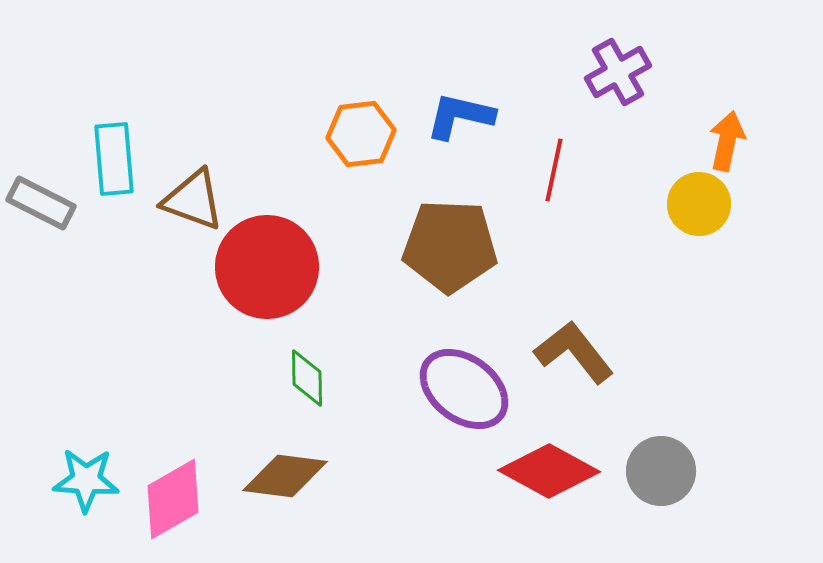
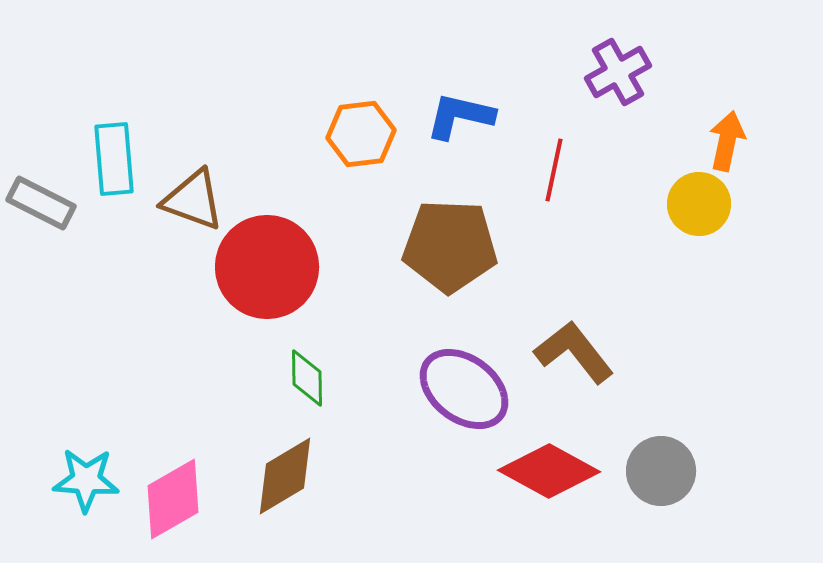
brown diamond: rotated 38 degrees counterclockwise
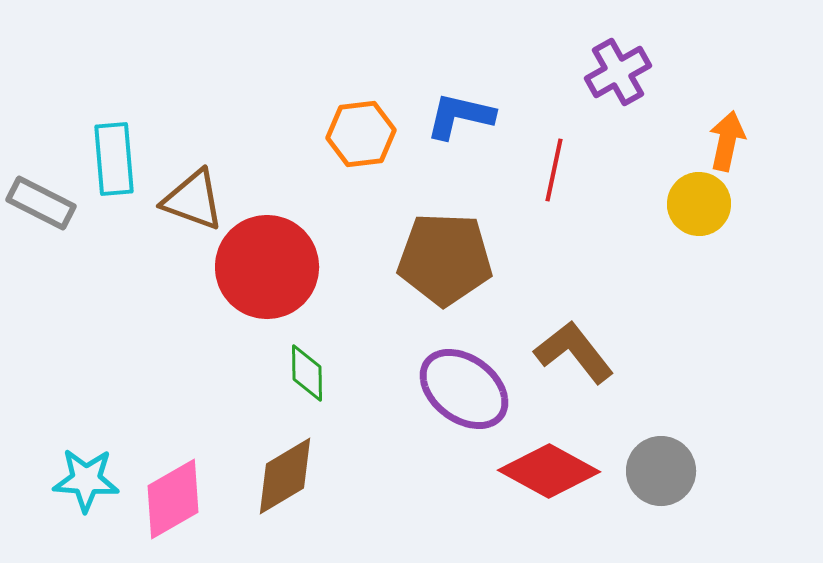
brown pentagon: moved 5 px left, 13 px down
green diamond: moved 5 px up
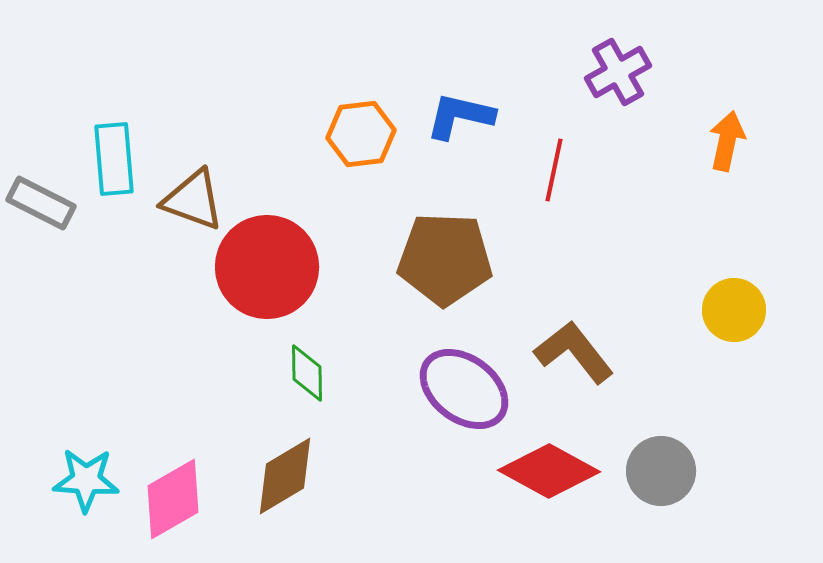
yellow circle: moved 35 px right, 106 px down
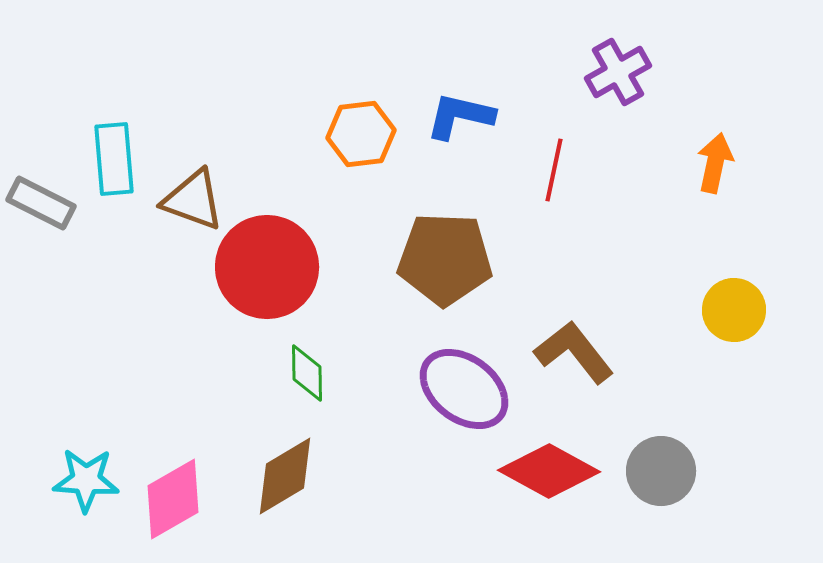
orange arrow: moved 12 px left, 22 px down
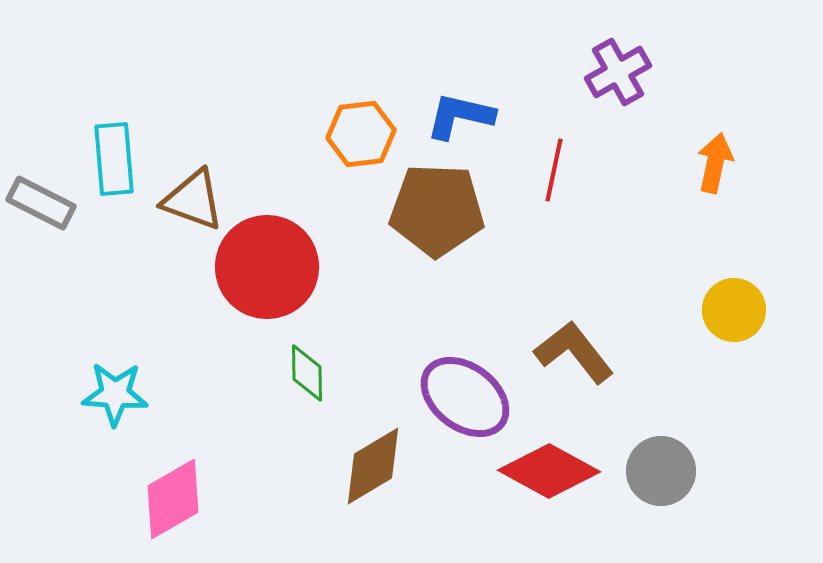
brown pentagon: moved 8 px left, 49 px up
purple ellipse: moved 1 px right, 8 px down
brown diamond: moved 88 px right, 10 px up
cyan star: moved 29 px right, 86 px up
